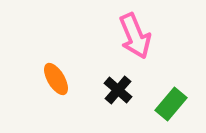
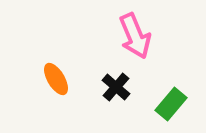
black cross: moved 2 px left, 3 px up
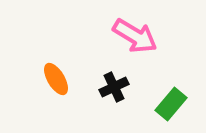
pink arrow: rotated 36 degrees counterclockwise
black cross: moved 2 px left; rotated 24 degrees clockwise
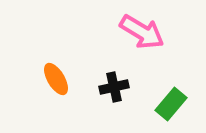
pink arrow: moved 7 px right, 4 px up
black cross: rotated 12 degrees clockwise
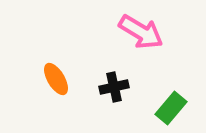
pink arrow: moved 1 px left
green rectangle: moved 4 px down
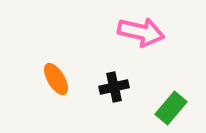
pink arrow: rotated 18 degrees counterclockwise
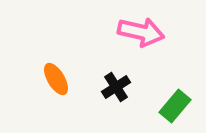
black cross: moved 2 px right; rotated 20 degrees counterclockwise
green rectangle: moved 4 px right, 2 px up
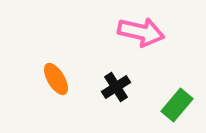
green rectangle: moved 2 px right, 1 px up
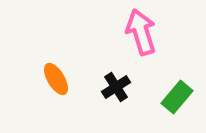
pink arrow: rotated 120 degrees counterclockwise
green rectangle: moved 8 px up
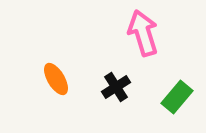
pink arrow: moved 2 px right, 1 px down
